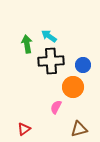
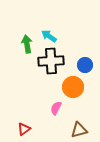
blue circle: moved 2 px right
pink semicircle: moved 1 px down
brown triangle: moved 1 px down
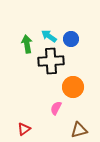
blue circle: moved 14 px left, 26 px up
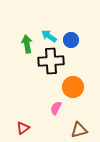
blue circle: moved 1 px down
red triangle: moved 1 px left, 1 px up
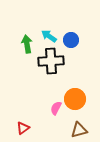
orange circle: moved 2 px right, 12 px down
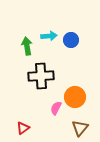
cyan arrow: rotated 140 degrees clockwise
green arrow: moved 2 px down
black cross: moved 10 px left, 15 px down
orange circle: moved 2 px up
brown triangle: moved 1 px right, 2 px up; rotated 36 degrees counterclockwise
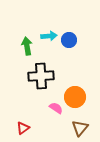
blue circle: moved 2 px left
pink semicircle: rotated 96 degrees clockwise
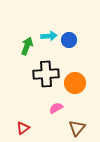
green arrow: rotated 30 degrees clockwise
black cross: moved 5 px right, 2 px up
orange circle: moved 14 px up
pink semicircle: rotated 64 degrees counterclockwise
brown triangle: moved 3 px left
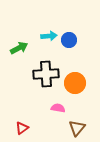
green arrow: moved 8 px left, 2 px down; rotated 42 degrees clockwise
pink semicircle: moved 2 px right; rotated 40 degrees clockwise
red triangle: moved 1 px left
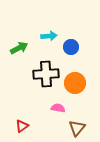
blue circle: moved 2 px right, 7 px down
red triangle: moved 2 px up
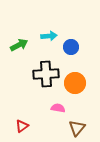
green arrow: moved 3 px up
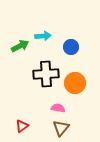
cyan arrow: moved 6 px left
green arrow: moved 1 px right, 1 px down
brown triangle: moved 16 px left
